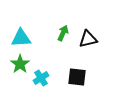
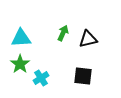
black square: moved 6 px right, 1 px up
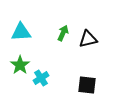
cyan triangle: moved 6 px up
green star: moved 1 px down
black square: moved 4 px right, 9 px down
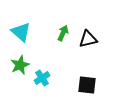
cyan triangle: rotated 45 degrees clockwise
green star: rotated 12 degrees clockwise
cyan cross: moved 1 px right
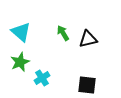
green arrow: rotated 56 degrees counterclockwise
green star: moved 3 px up
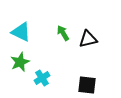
cyan triangle: rotated 15 degrees counterclockwise
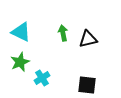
green arrow: rotated 21 degrees clockwise
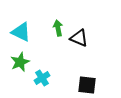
green arrow: moved 5 px left, 5 px up
black triangle: moved 9 px left, 1 px up; rotated 36 degrees clockwise
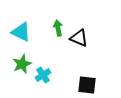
green star: moved 2 px right, 2 px down
cyan cross: moved 1 px right, 3 px up
